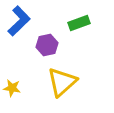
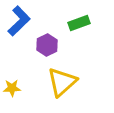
purple hexagon: rotated 15 degrees counterclockwise
yellow star: rotated 12 degrees counterclockwise
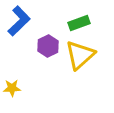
purple hexagon: moved 1 px right, 1 px down
yellow triangle: moved 18 px right, 27 px up
